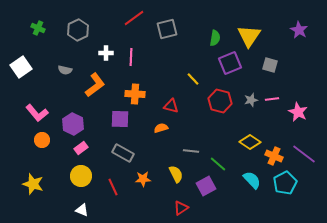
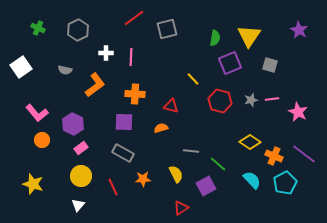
purple square at (120, 119): moved 4 px right, 3 px down
white triangle at (82, 210): moved 4 px left, 5 px up; rotated 48 degrees clockwise
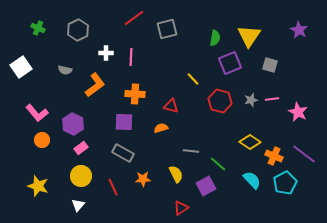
yellow star at (33, 184): moved 5 px right, 2 px down
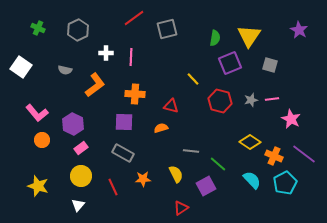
white square at (21, 67): rotated 20 degrees counterclockwise
pink star at (298, 112): moved 7 px left, 7 px down
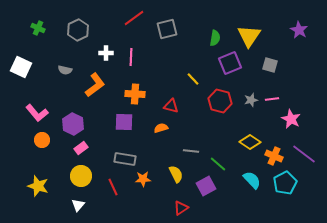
white square at (21, 67): rotated 10 degrees counterclockwise
gray rectangle at (123, 153): moved 2 px right, 6 px down; rotated 20 degrees counterclockwise
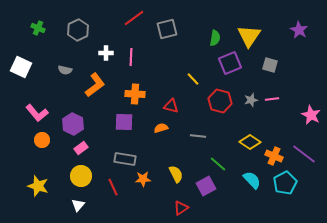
pink star at (291, 119): moved 20 px right, 4 px up
gray line at (191, 151): moved 7 px right, 15 px up
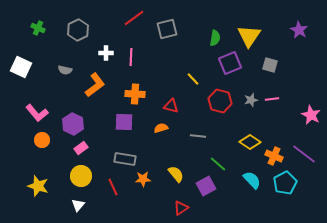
yellow semicircle at (176, 174): rotated 12 degrees counterclockwise
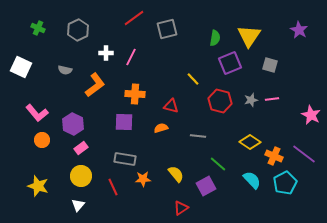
pink line at (131, 57): rotated 24 degrees clockwise
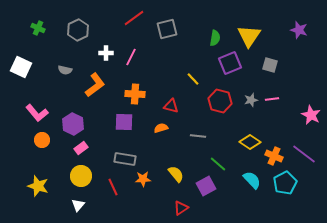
purple star at (299, 30): rotated 12 degrees counterclockwise
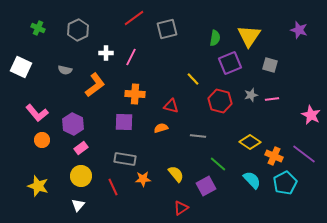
gray star at (251, 100): moved 5 px up
